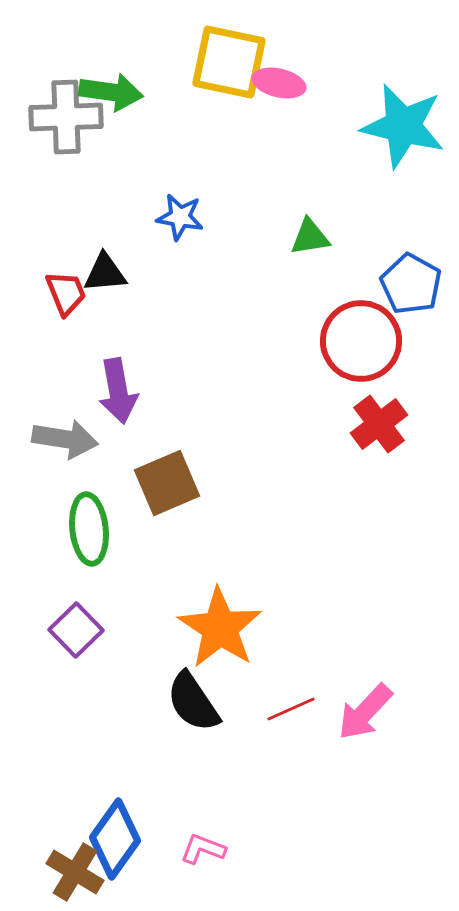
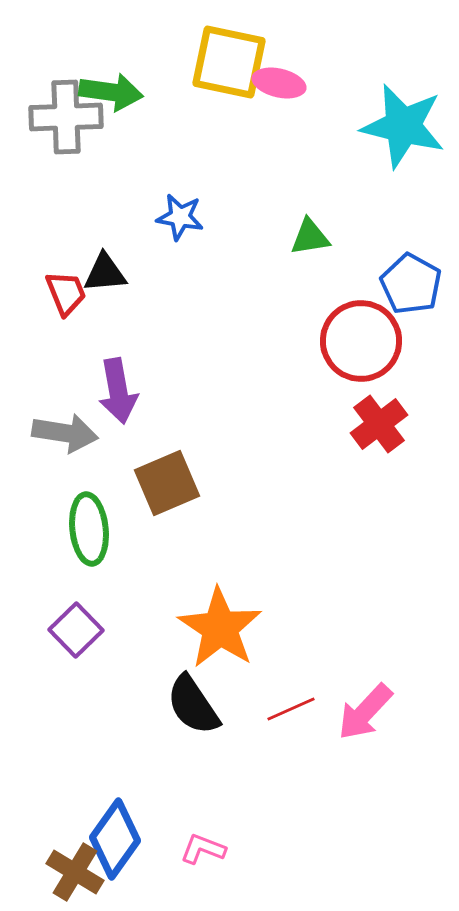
gray arrow: moved 6 px up
black semicircle: moved 3 px down
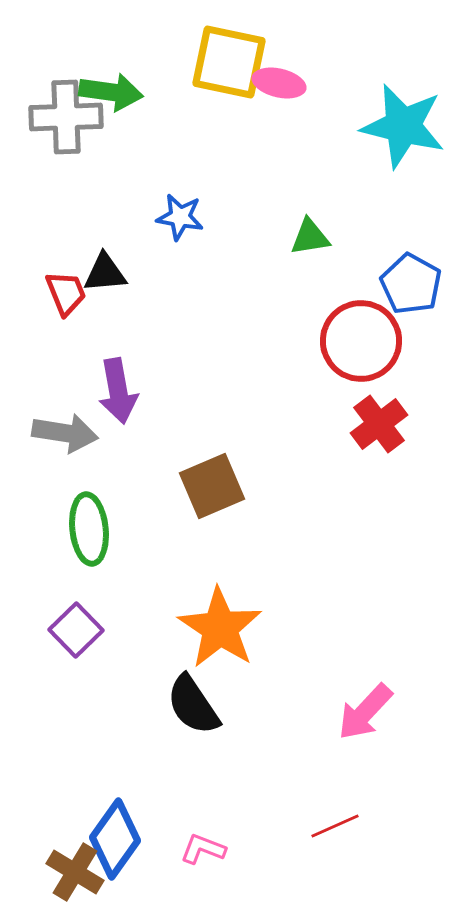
brown square: moved 45 px right, 3 px down
red line: moved 44 px right, 117 px down
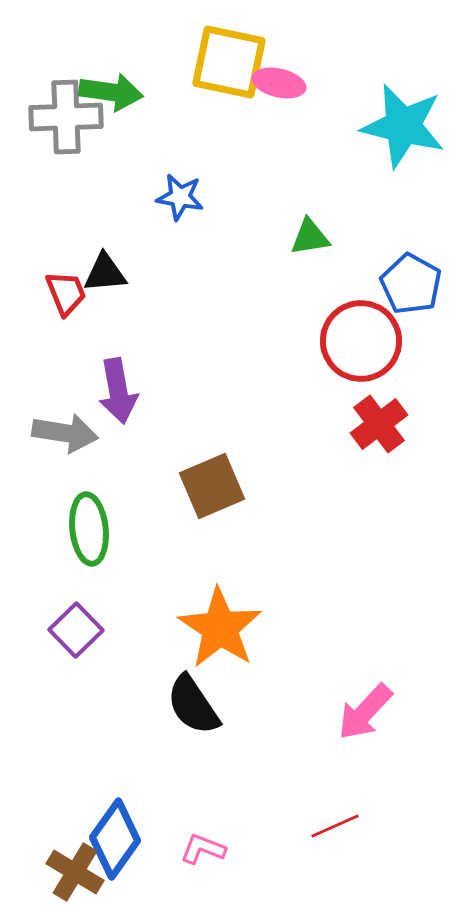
blue star: moved 20 px up
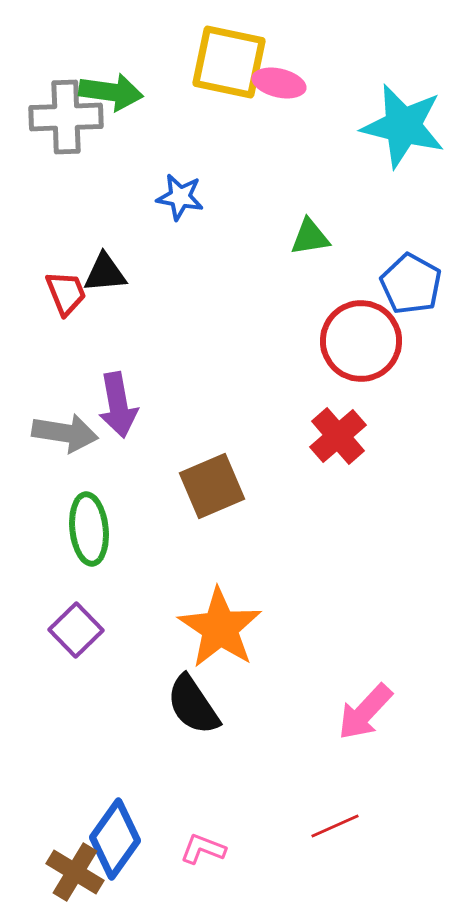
purple arrow: moved 14 px down
red cross: moved 41 px left, 12 px down; rotated 4 degrees counterclockwise
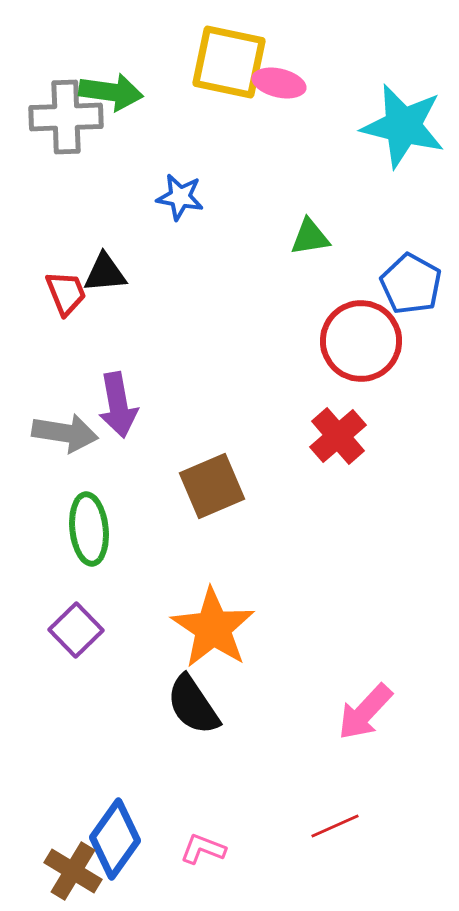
orange star: moved 7 px left
brown cross: moved 2 px left, 1 px up
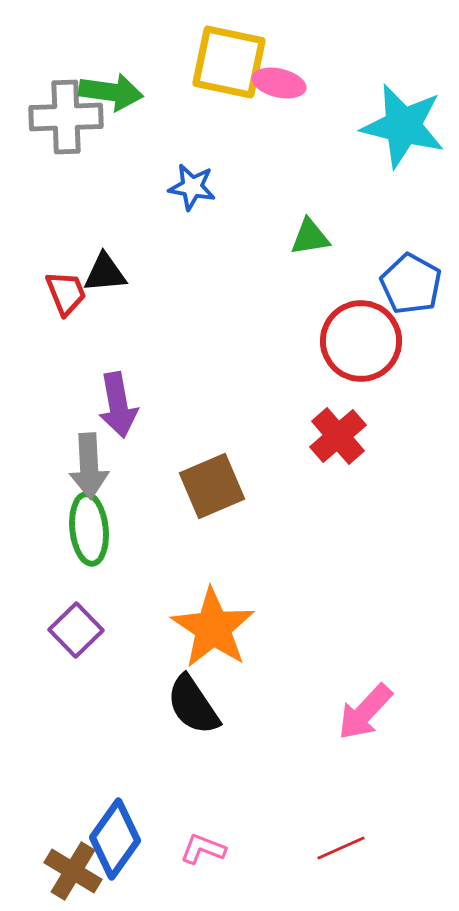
blue star: moved 12 px right, 10 px up
gray arrow: moved 24 px right, 33 px down; rotated 78 degrees clockwise
red line: moved 6 px right, 22 px down
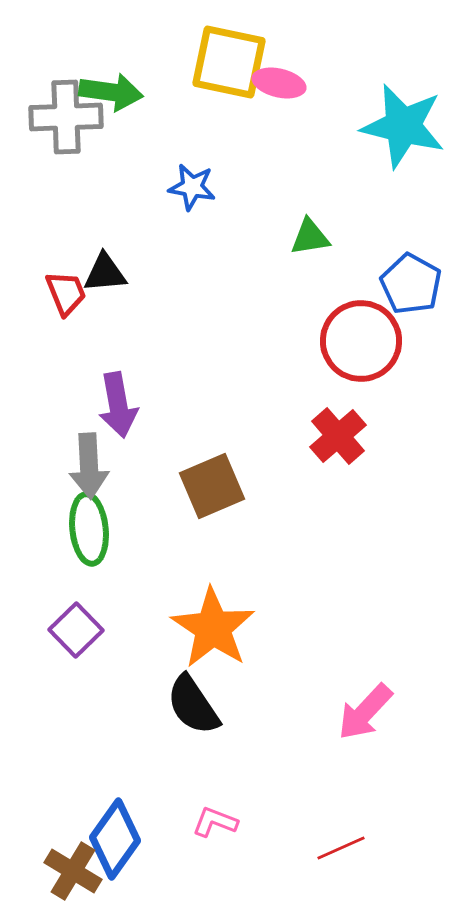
pink L-shape: moved 12 px right, 27 px up
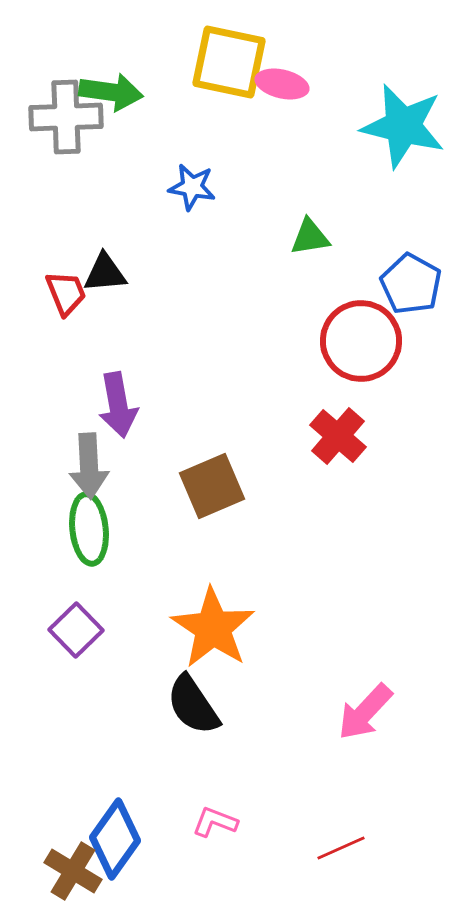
pink ellipse: moved 3 px right, 1 px down
red cross: rotated 8 degrees counterclockwise
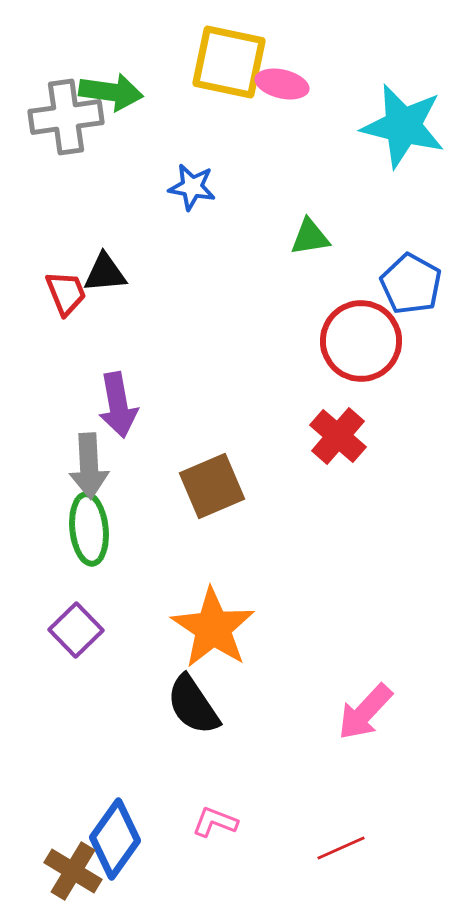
gray cross: rotated 6 degrees counterclockwise
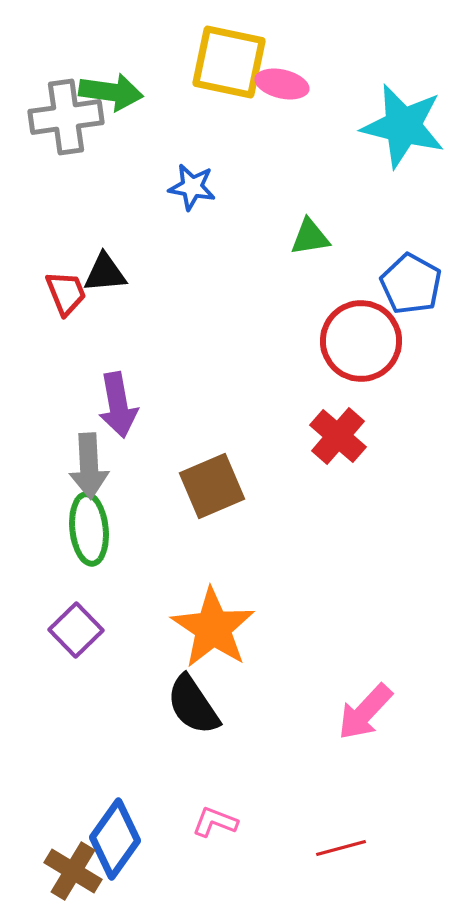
red line: rotated 9 degrees clockwise
